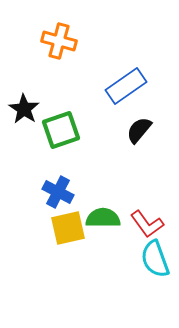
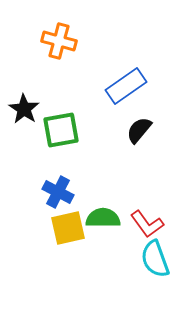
green square: rotated 9 degrees clockwise
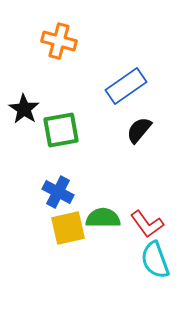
cyan semicircle: moved 1 px down
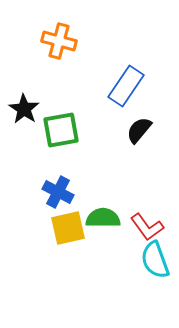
blue rectangle: rotated 21 degrees counterclockwise
red L-shape: moved 3 px down
